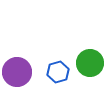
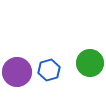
blue hexagon: moved 9 px left, 2 px up
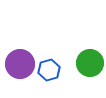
purple circle: moved 3 px right, 8 px up
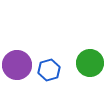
purple circle: moved 3 px left, 1 px down
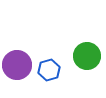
green circle: moved 3 px left, 7 px up
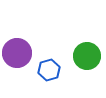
purple circle: moved 12 px up
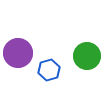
purple circle: moved 1 px right
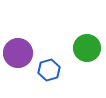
green circle: moved 8 px up
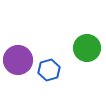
purple circle: moved 7 px down
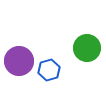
purple circle: moved 1 px right, 1 px down
